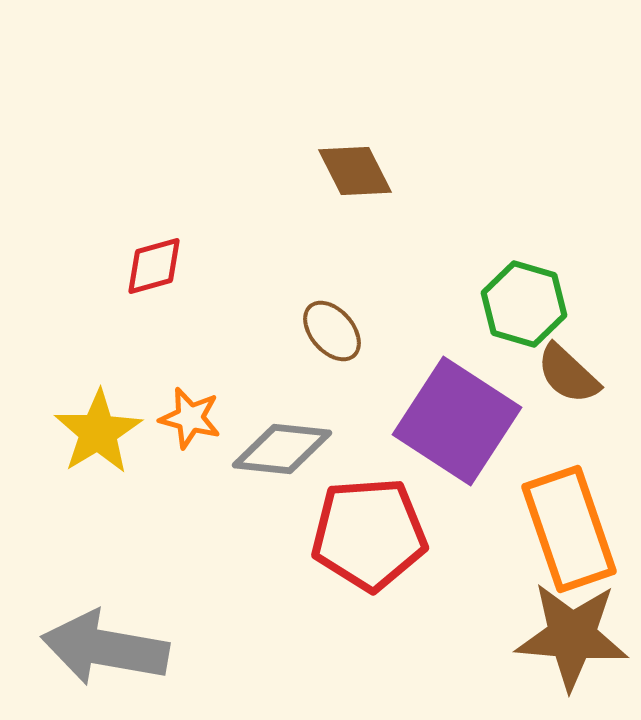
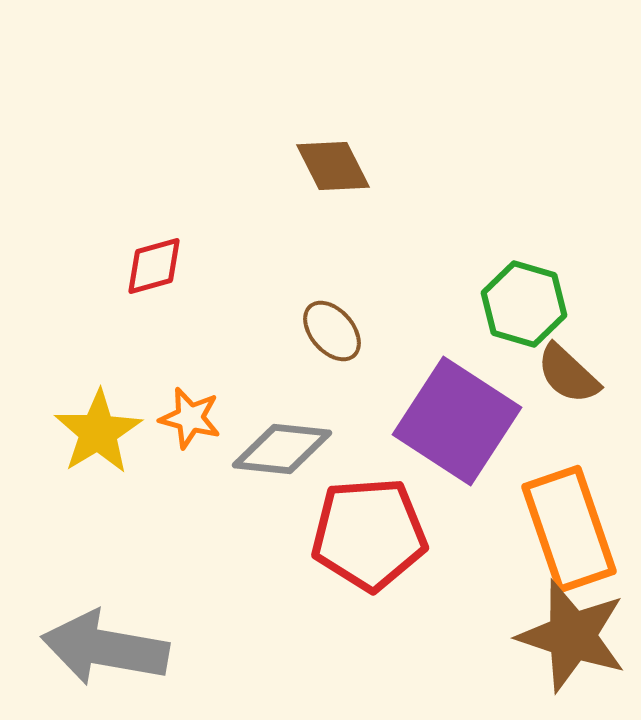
brown diamond: moved 22 px left, 5 px up
brown star: rotated 13 degrees clockwise
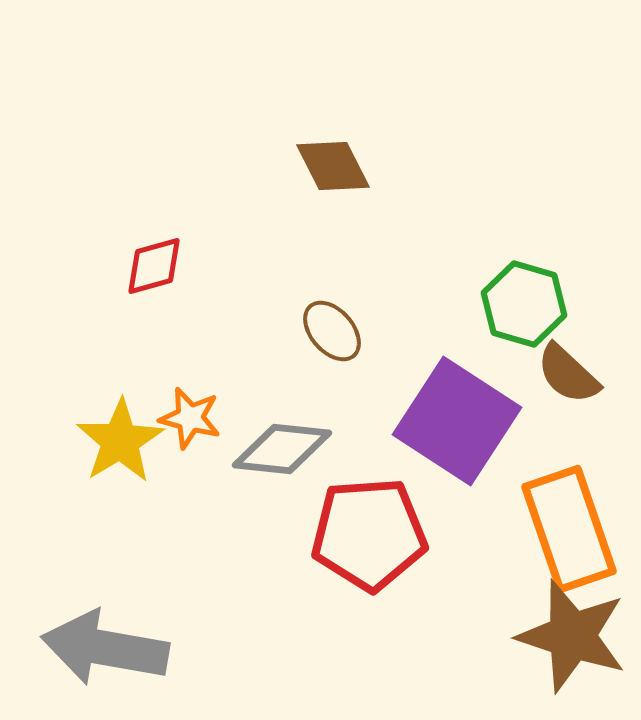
yellow star: moved 22 px right, 9 px down
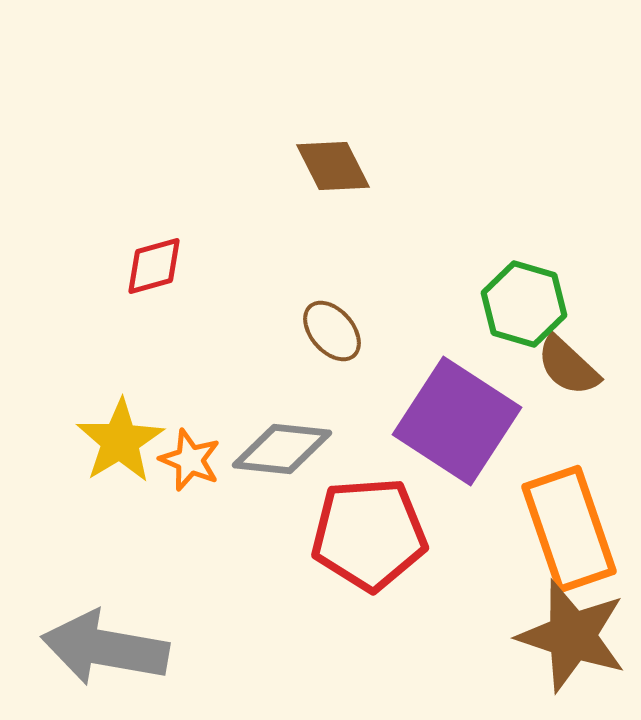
brown semicircle: moved 8 px up
orange star: moved 42 px down; rotated 8 degrees clockwise
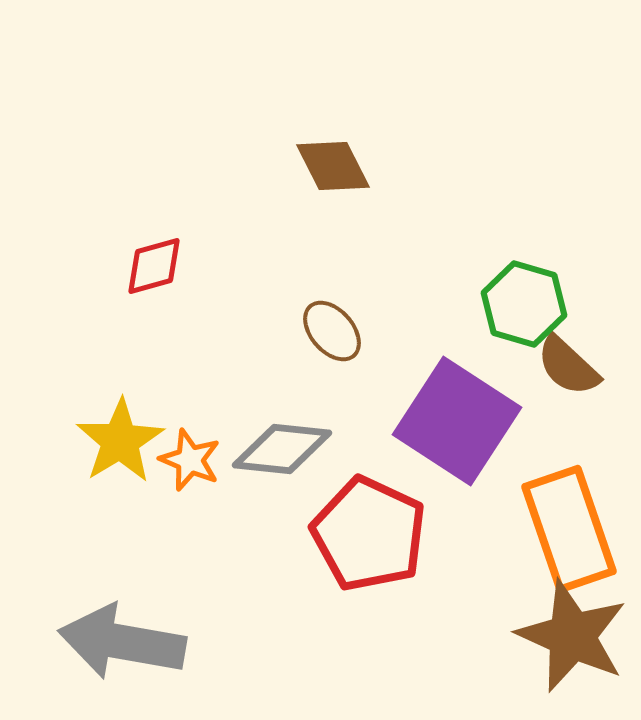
red pentagon: rotated 29 degrees clockwise
brown star: rotated 6 degrees clockwise
gray arrow: moved 17 px right, 6 px up
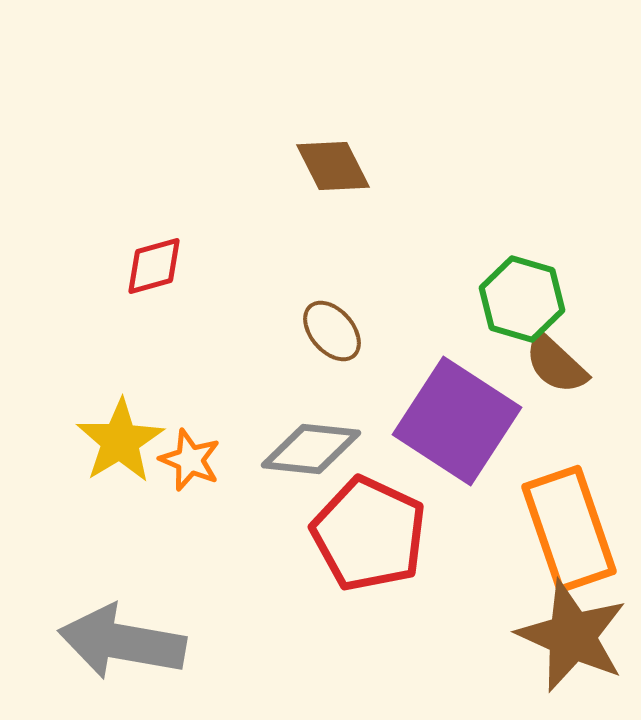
green hexagon: moved 2 px left, 5 px up
brown semicircle: moved 12 px left, 2 px up
gray diamond: moved 29 px right
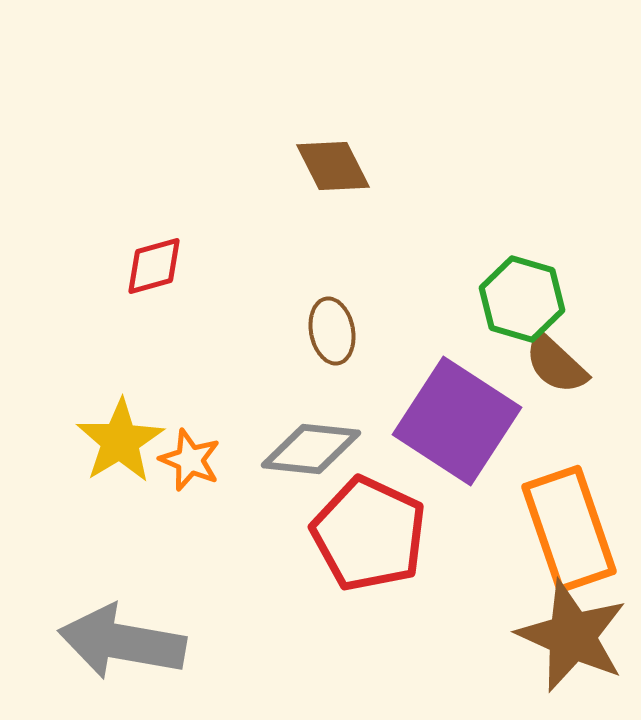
brown ellipse: rotated 30 degrees clockwise
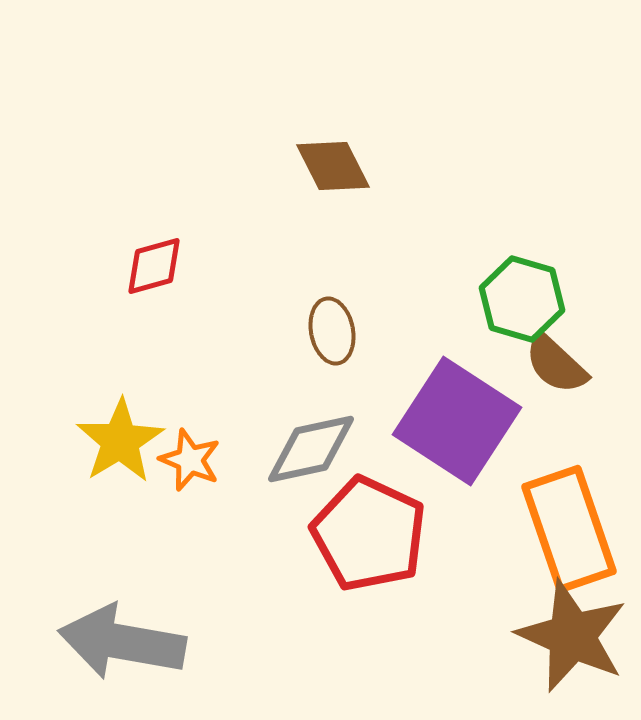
gray diamond: rotated 18 degrees counterclockwise
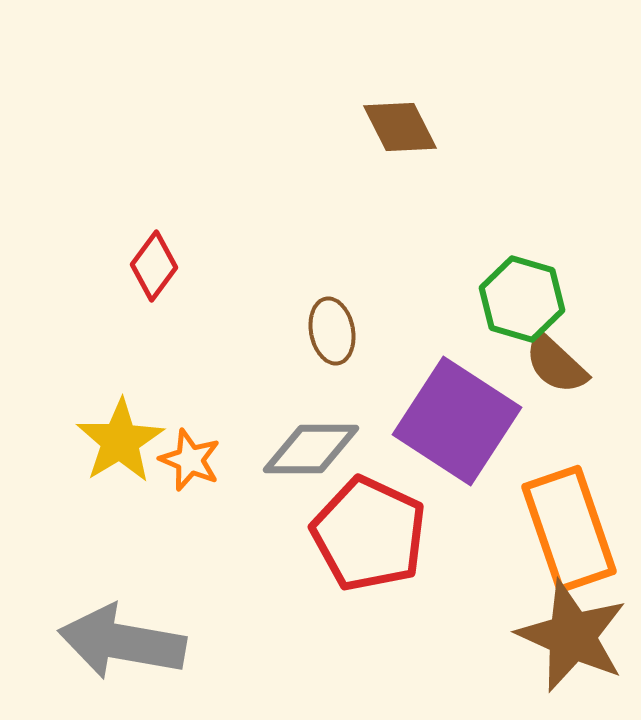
brown diamond: moved 67 px right, 39 px up
red diamond: rotated 38 degrees counterclockwise
gray diamond: rotated 12 degrees clockwise
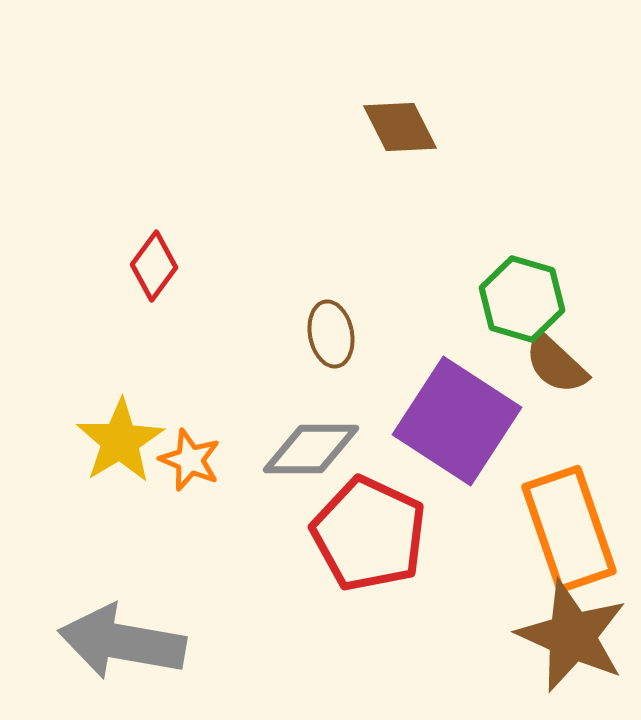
brown ellipse: moved 1 px left, 3 px down
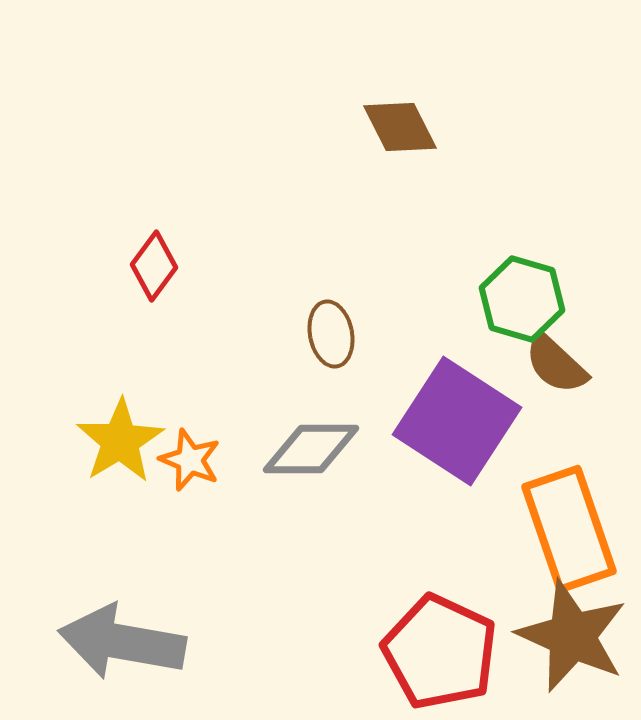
red pentagon: moved 71 px right, 118 px down
